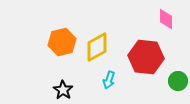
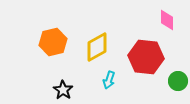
pink diamond: moved 1 px right, 1 px down
orange hexagon: moved 9 px left
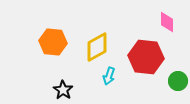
pink diamond: moved 2 px down
orange hexagon: rotated 20 degrees clockwise
cyan arrow: moved 4 px up
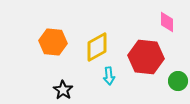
cyan arrow: rotated 24 degrees counterclockwise
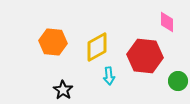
red hexagon: moved 1 px left, 1 px up
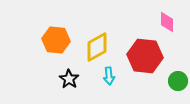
orange hexagon: moved 3 px right, 2 px up
black star: moved 6 px right, 11 px up
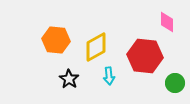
yellow diamond: moved 1 px left
green circle: moved 3 px left, 2 px down
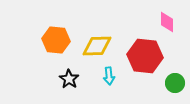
yellow diamond: moved 1 px right, 1 px up; rotated 28 degrees clockwise
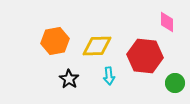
orange hexagon: moved 1 px left, 1 px down; rotated 16 degrees counterclockwise
